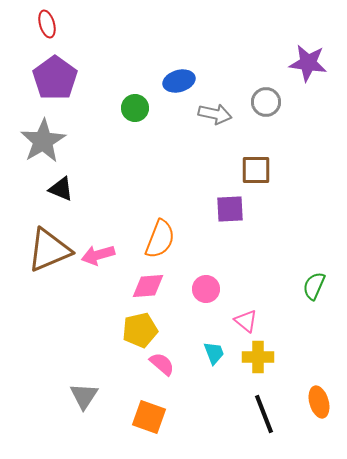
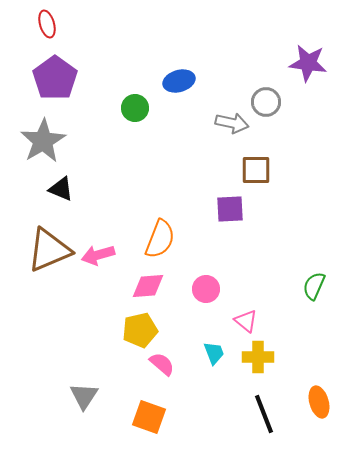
gray arrow: moved 17 px right, 9 px down
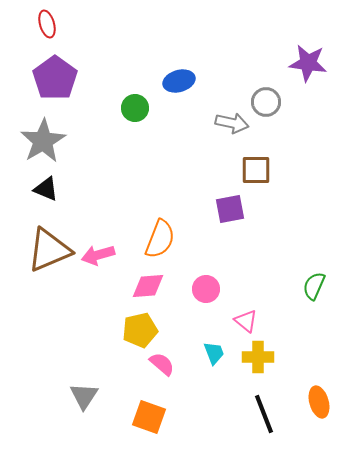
black triangle: moved 15 px left
purple square: rotated 8 degrees counterclockwise
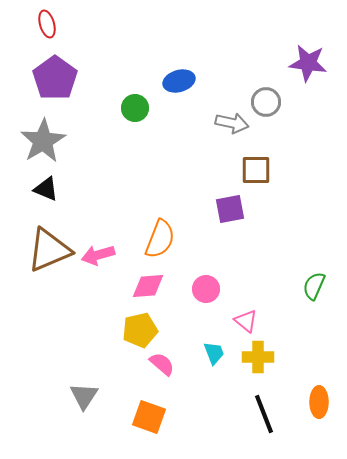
orange ellipse: rotated 16 degrees clockwise
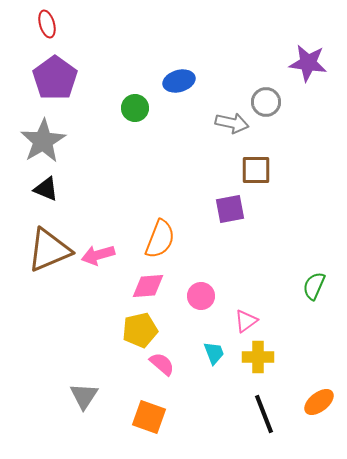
pink circle: moved 5 px left, 7 px down
pink triangle: rotated 45 degrees clockwise
orange ellipse: rotated 52 degrees clockwise
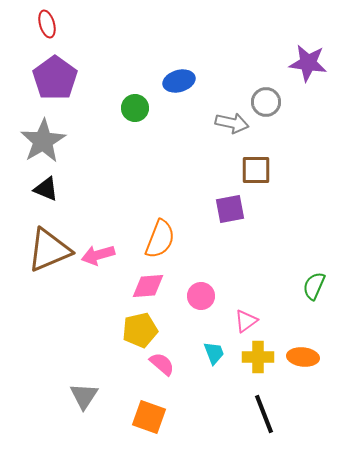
orange ellipse: moved 16 px left, 45 px up; rotated 44 degrees clockwise
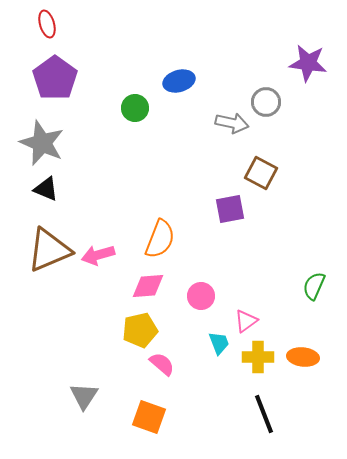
gray star: moved 1 px left, 2 px down; rotated 18 degrees counterclockwise
brown square: moved 5 px right, 3 px down; rotated 28 degrees clockwise
cyan trapezoid: moved 5 px right, 10 px up
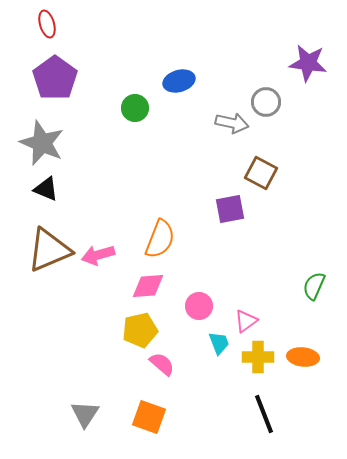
pink circle: moved 2 px left, 10 px down
gray triangle: moved 1 px right, 18 px down
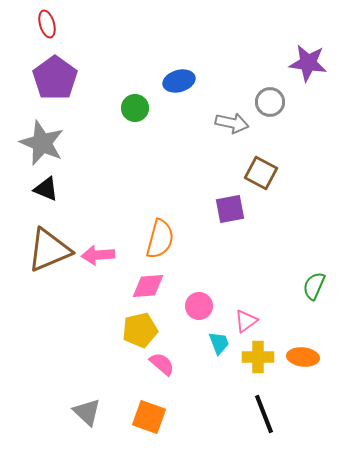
gray circle: moved 4 px right
orange semicircle: rotated 6 degrees counterclockwise
pink arrow: rotated 12 degrees clockwise
gray triangle: moved 2 px right, 2 px up; rotated 20 degrees counterclockwise
